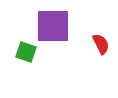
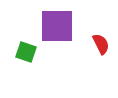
purple square: moved 4 px right
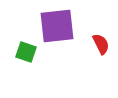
purple square: rotated 6 degrees counterclockwise
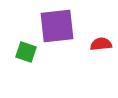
red semicircle: rotated 70 degrees counterclockwise
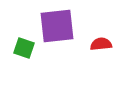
green square: moved 2 px left, 4 px up
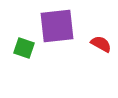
red semicircle: rotated 35 degrees clockwise
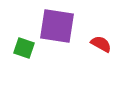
purple square: rotated 15 degrees clockwise
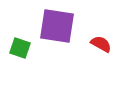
green square: moved 4 px left
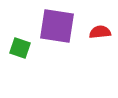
red semicircle: moved 1 px left, 12 px up; rotated 35 degrees counterclockwise
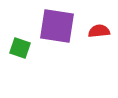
red semicircle: moved 1 px left, 1 px up
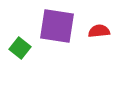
green square: rotated 20 degrees clockwise
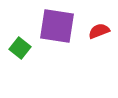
red semicircle: rotated 15 degrees counterclockwise
